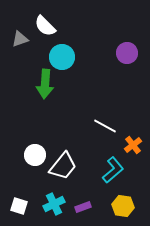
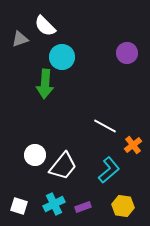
cyan L-shape: moved 4 px left
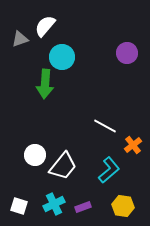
white semicircle: rotated 85 degrees clockwise
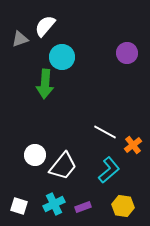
white line: moved 6 px down
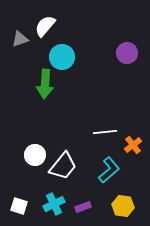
white line: rotated 35 degrees counterclockwise
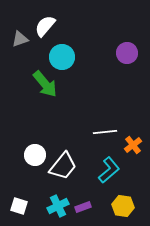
green arrow: rotated 44 degrees counterclockwise
cyan cross: moved 4 px right, 2 px down
